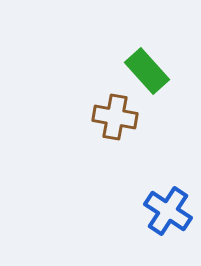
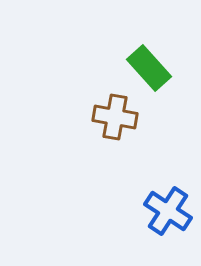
green rectangle: moved 2 px right, 3 px up
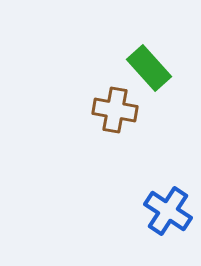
brown cross: moved 7 px up
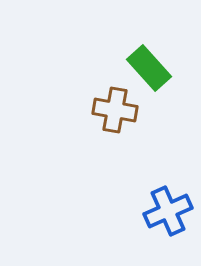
blue cross: rotated 33 degrees clockwise
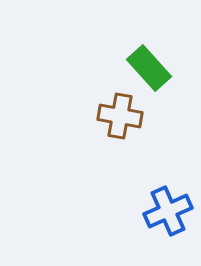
brown cross: moved 5 px right, 6 px down
